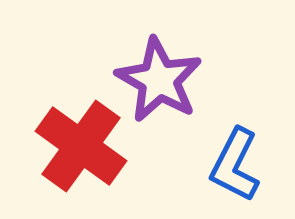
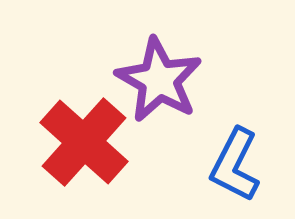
red cross: moved 3 px right, 4 px up; rotated 6 degrees clockwise
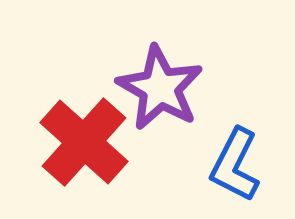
purple star: moved 1 px right, 8 px down
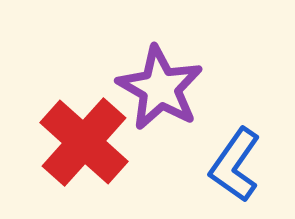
blue L-shape: rotated 8 degrees clockwise
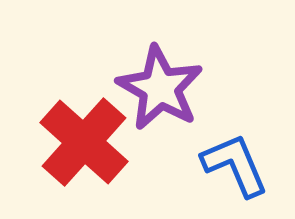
blue L-shape: rotated 122 degrees clockwise
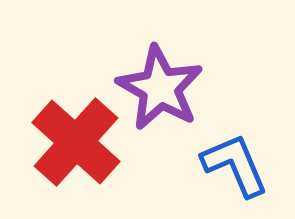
red cross: moved 8 px left
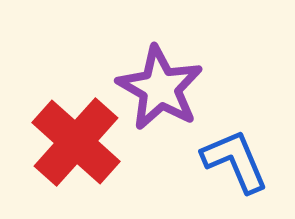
blue L-shape: moved 4 px up
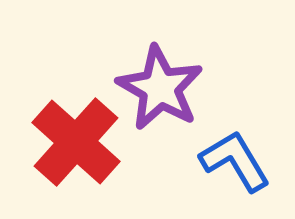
blue L-shape: rotated 8 degrees counterclockwise
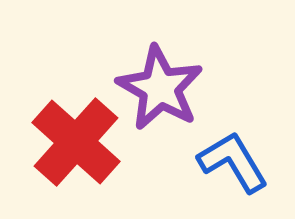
blue L-shape: moved 2 px left, 1 px down
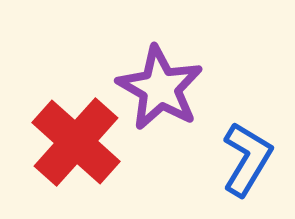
blue L-shape: moved 14 px right, 3 px up; rotated 62 degrees clockwise
